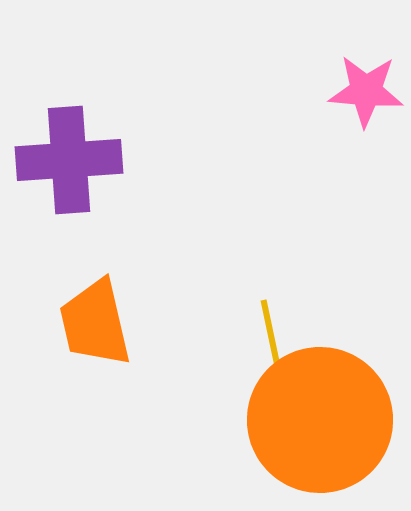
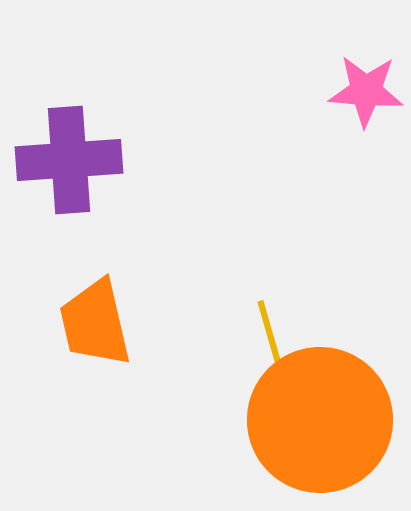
yellow line: rotated 4 degrees counterclockwise
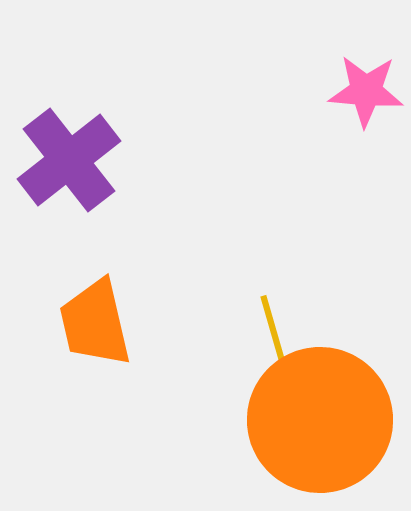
purple cross: rotated 34 degrees counterclockwise
yellow line: moved 3 px right, 5 px up
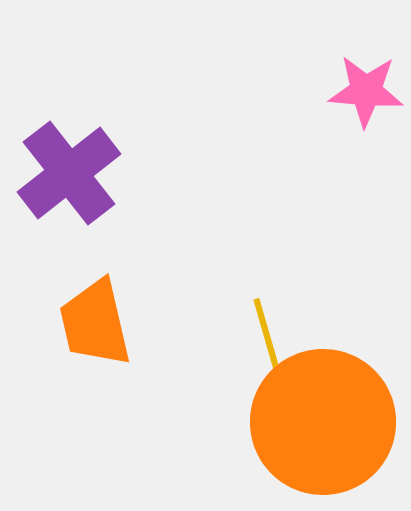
purple cross: moved 13 px down
yellow line: moved 7 px left, 3 px down
orange circle: moved 3 px right, 2 px down
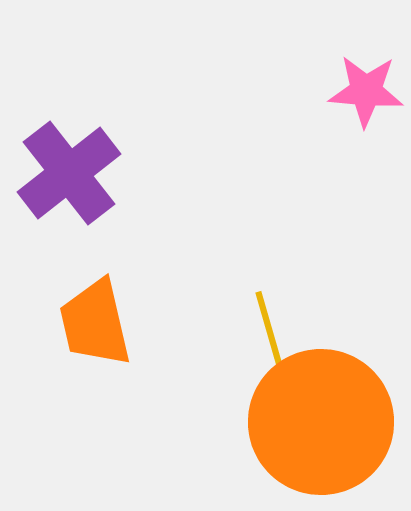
yellow line: moved 2 px right, 7 px up
orange circle: moved 2 px left
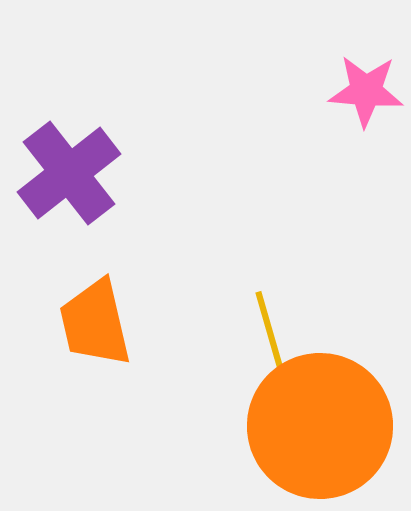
orange circle: moved 1 px left, 4 px down
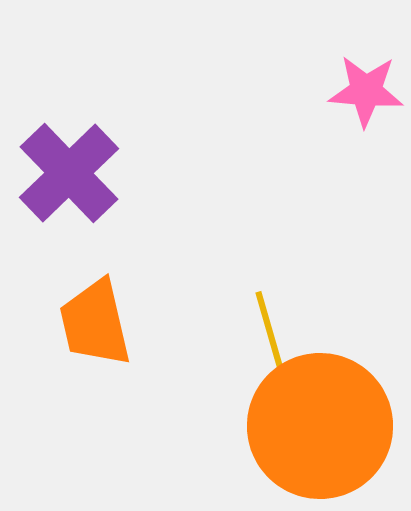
purple cross: rotated 6 degrees counterclockwise
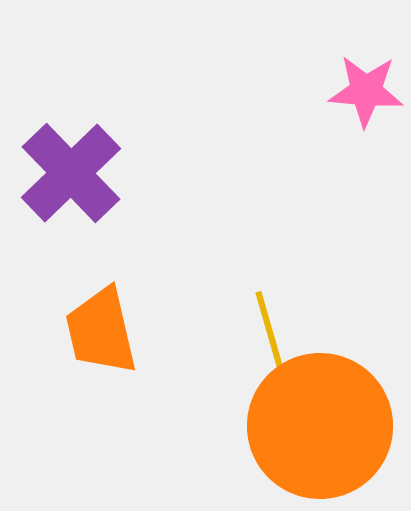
purple cross: moved 2 px right
orange trapezoid: moved 6 px right, 8 px down
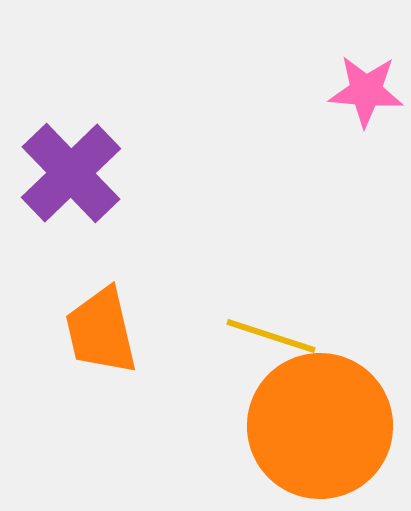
yellow line: rotated 56 degrees counterclockwise
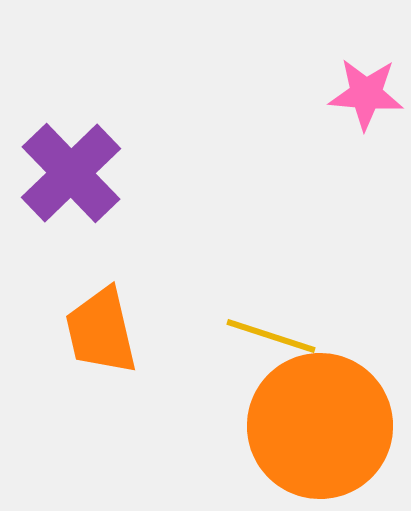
pink star: moved 3 px down
